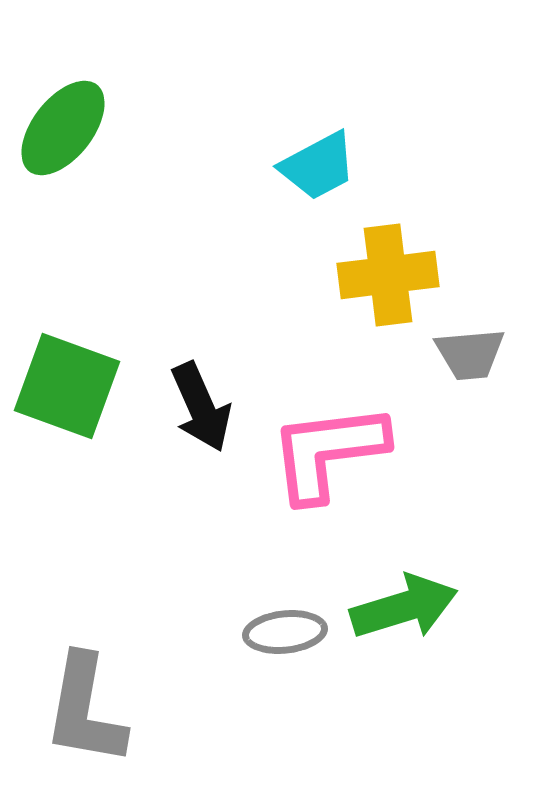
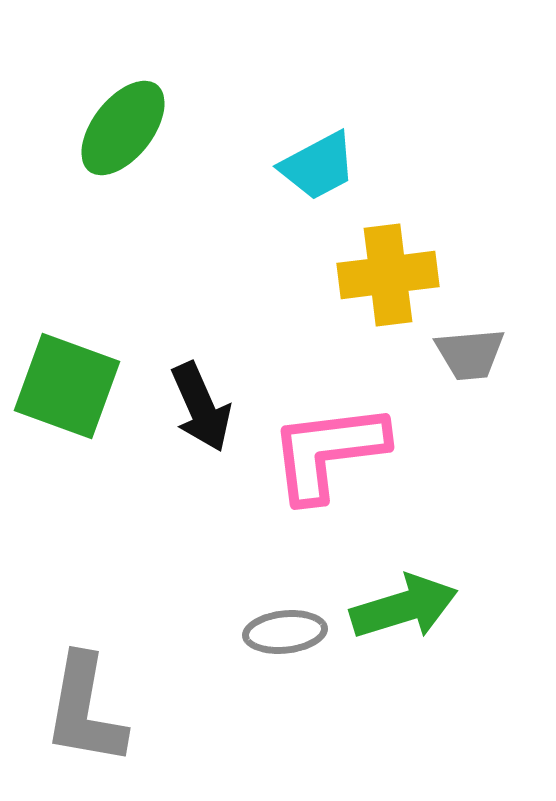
green ellipse: moved 60 px right
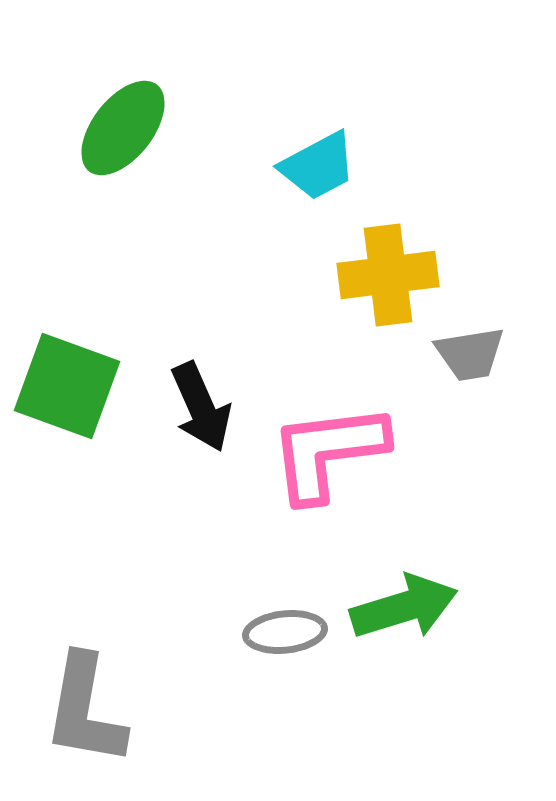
gray trapezoid: rotated 4 degrees counterclockwise
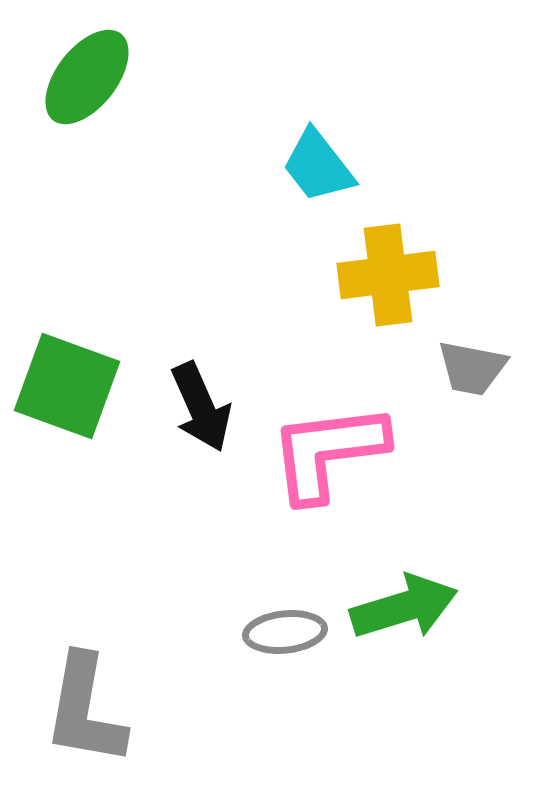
green ellipse: moved 36 px left, 51 px up
cyan trapezoid: rotated 80 degrees clockwise
gray trapezoid: moved 2 px right, 14 px down; rotated 20 degrees clockwise
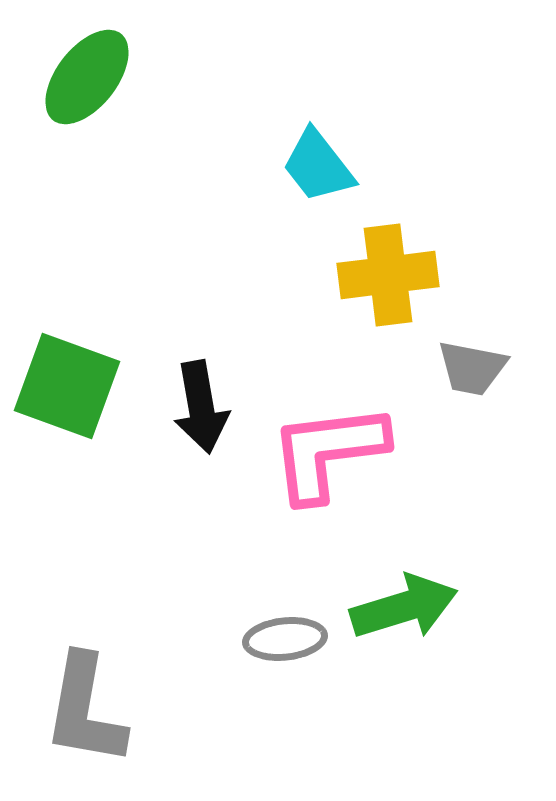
black arrow: rotated 14 degrees clockwise
gray ellipse: moved 7 px down
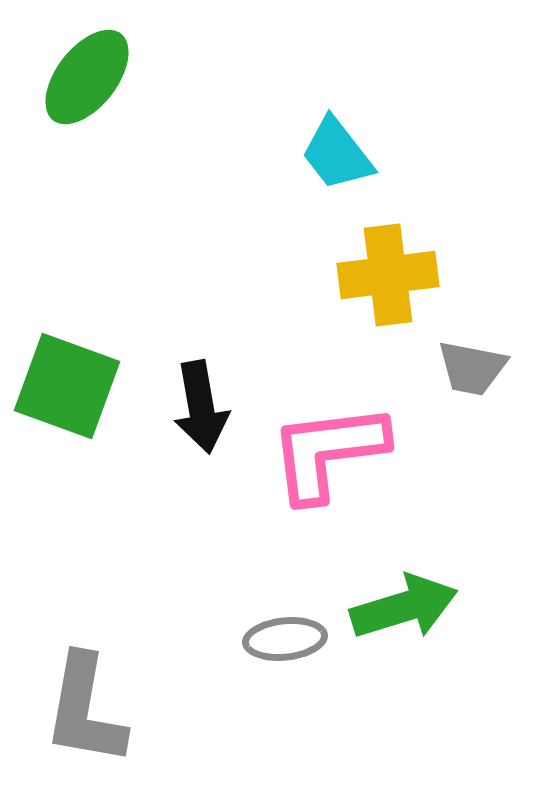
cyan trapezoid: moved 19 px right, 12 px up
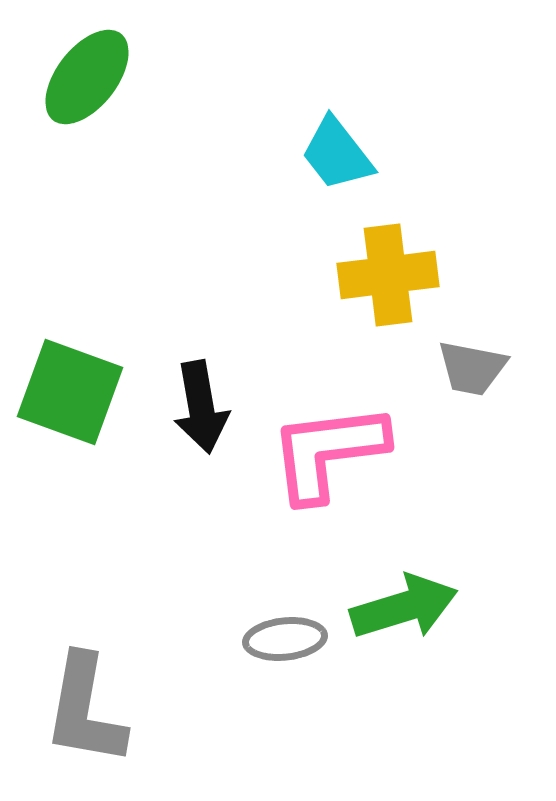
green square: moved 3 px right, 6 px down
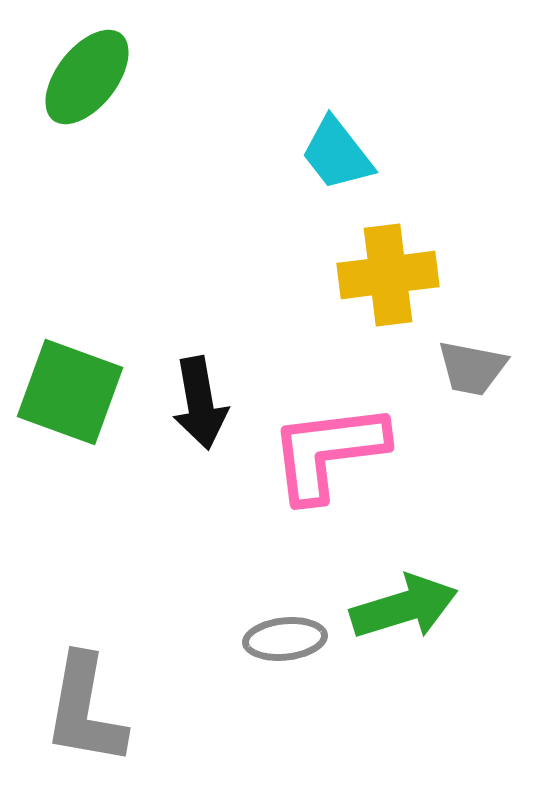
black arrow: moved 1 px left, 4 px up
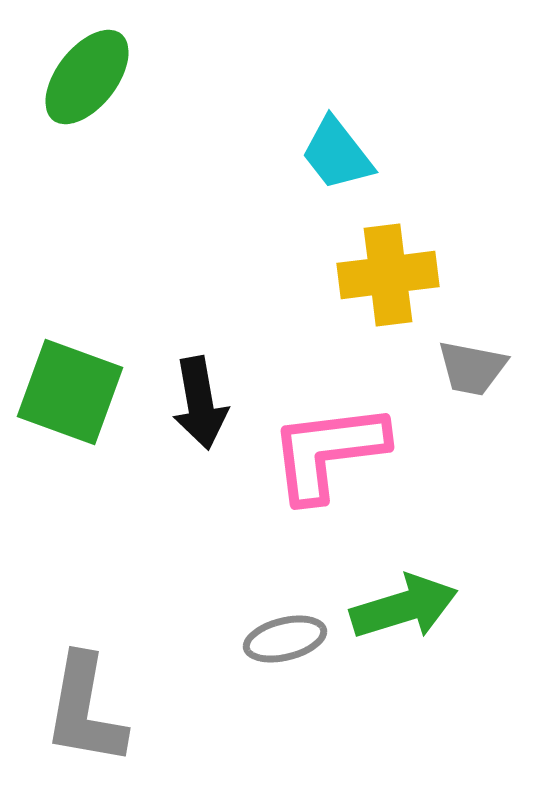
gray ellipse: rotated 8 degrees counterclockwise
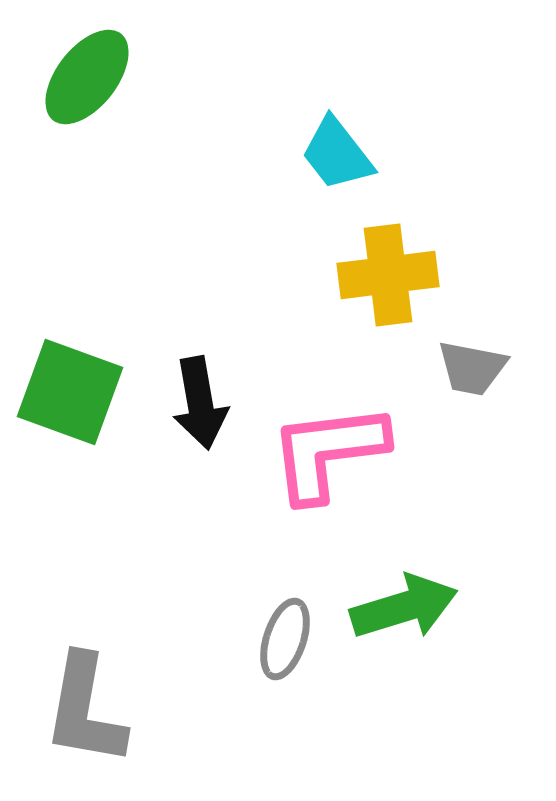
gray ellipse: rotated 58 degrees counterclockwise
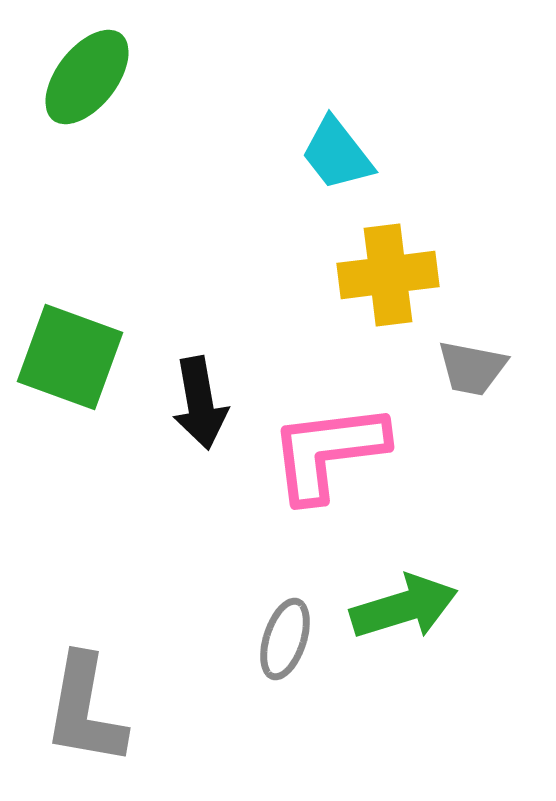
green square: moved 35 px up
